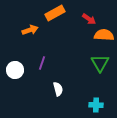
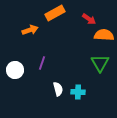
cyan cross: moved 18 px left, 13 px up
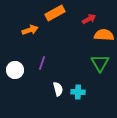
red arrow: rotated 64 degrees counterclockwise
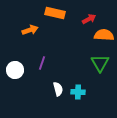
orange rectangle: rotated 42 degrees clockwise
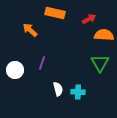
orange arrow: rotated 119 degrees counterclockwise
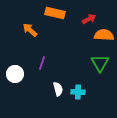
white circle: moved 4 px down
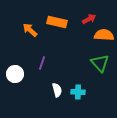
orange rectangle: moved 2 px right, 9 px down
green triangle: rotated 12 degrees counterclockwise
white semicircle: moved 1 px left, 1 px down
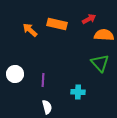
orange rectangle: moved 2 px down
purple line: moved 1 px right, 17 px down; rotated 16 degrees counterclockwise
white semicircle: moved 10 px left, 17 px down
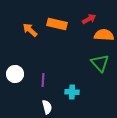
cyan cross: moved 6 px left
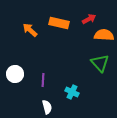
orange rectangle: moved 2 px right, 1 px up
cyan cross: rotated 24 degrees clockwise
